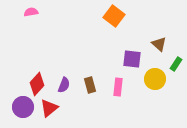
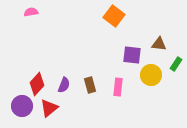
brown triangle: rotated 35 degrees counterclockwise
purple square: moved 4 px up
yellow circle: moved 4 px left, 4 px up
purple circle: moved 1 px left, 1 px up
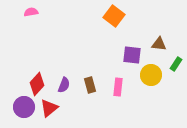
purple circle: moved 2 px right, 1 px down
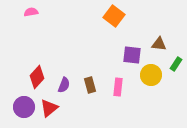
red diamond: moved 7 px up
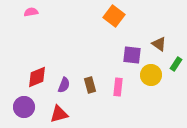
brown triangle: rotated 28 degrees clockwise
red diamond: rotated 25 degrees clockwise
red triangle: moved 10 px right, 6 px down; rotated 24 degrees clockwise
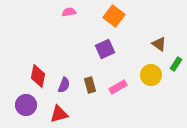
pink semicircle: moved 38 px right
purple square: moved 27 px left, 6 px up; rotated 30 degrees counterclockwise
red diamond: moved 1 px right, 1 px up; rotated 55 degrees counterclockwise
pink rectangle: rotated 54 degrees clockwise
purple circle: moved 2 px right, 2 px up
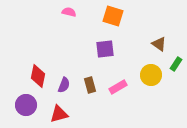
pink semicircle: rotated 24 degrees clockwise
orange square: moved 1 px left; rotated 20 degrees counterclockwise
purple square: rotated 18 degrees clockwise
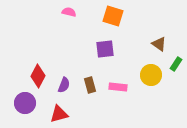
red diamond: rotated 15 degrees clockwise
pink rectangle: rotated 36 degrees clockwise
purple circle: moved 1 px left, 2 px up
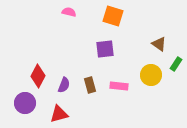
pink rectangle: moved 1 px right, 1 px up
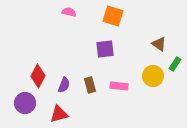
green rectangle: moved 1 px left
yellow circle: moved 2 px right, 1 px down
